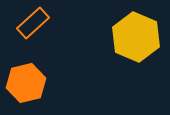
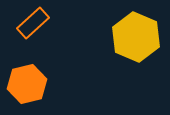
orange hexagon: moved 1 px right, 1 px down
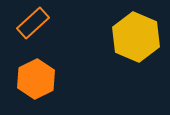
orange hexagon: moved 9 px right, 5 px up; rotated 12 degrees counterclockwise
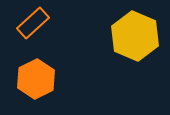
yellow hexagon: moved 1 px left, 1 px up
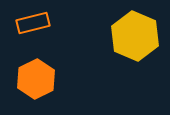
orange rectangle: rotated 28 degrees clockwise
